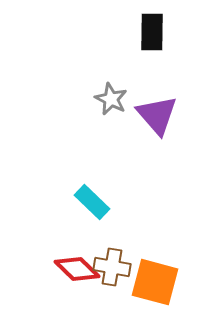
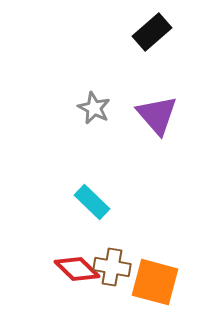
black rectangle: rotated 48 degrees clockwise
gray star: moved 17 px left, 9 px down
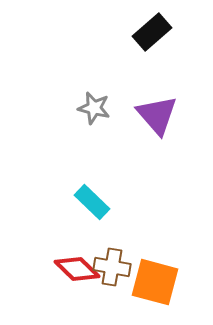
gray star: rotated 12 degrees counterclockwise
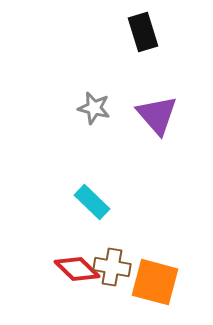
black rectangle: moved 9 px left; rotated 66 degrees counterclockwise
